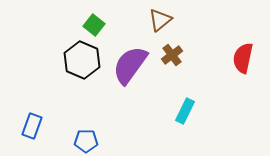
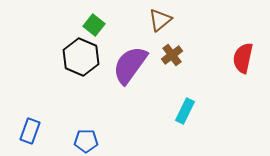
black hexagon: moved 1 px left, 3 px up
blue rectangle: moved 2 px left, 5 px down
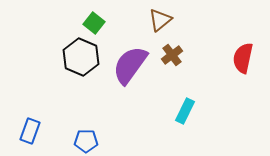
green square: moved 2 px up
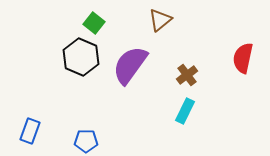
brown cross: moved 15 px right, 20 px down
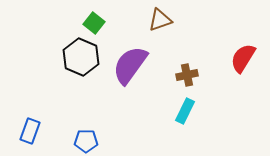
brown triangle: rotated 20 degrees clockwise
red semicircle: rotated 20 degrees clockwise
brown cross: rotated 25 degrees clockwise
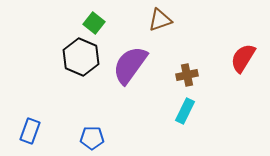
blue pentagon: moved 6 px right, 3 px up
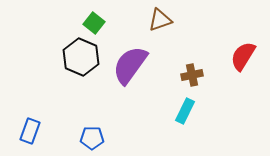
red semicircle: moved 2 px up
brown cross: moved 5 px right
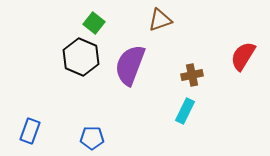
purple semicircle: rotated 15 degrees counterclockwise
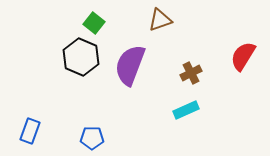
brown cross: moved 1 px left, 2 px up; rotated 15 degrees counterclockwise
cyan rectangle: moved 1 px right, 1 px up; rotated 40 degrees clockwise
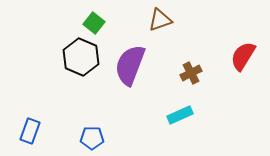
cyan rectangle: moved 6 px left, 5 px down
